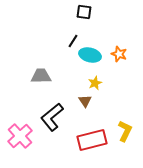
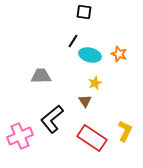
black L-shape: moved 2 px down
pink cross: rotated 20 degrees clockwise
red rectangle: moved 2 px up; rotated 48 degrees clockwise
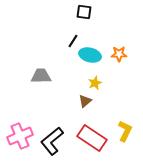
orange star: rotated 21 degrees counterclockwise
brown triangle: rotated 24 degrees clockwise
black L-shape: moved 22 px down
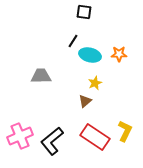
red rectangle: moved 3 px right, 1 px up
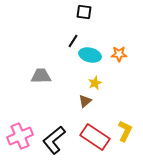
black L-shape: moved 2 px right, 1 px up
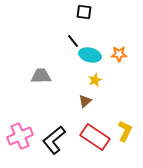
black line: rotated 72 degrees counterclockwise
yellow star: moved 3 px up
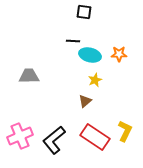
black line: rotated 48 degrees counterclockwise
gray trapezoid: moved 12 px left
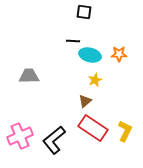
red rectangle: moved 2 px left, 9 px up
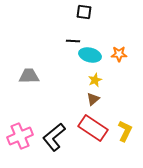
brown triangle: moved 8 px right, 2 px up
black L-shape: moved 3 px up
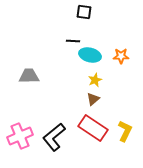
orange star: moved 2 px right, 2 px down
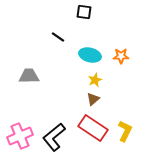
black line: moved 15 px left, 4 px up; rotated 32 degrees clockwise
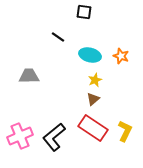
orange star: rotated 21 degrees clockwise
